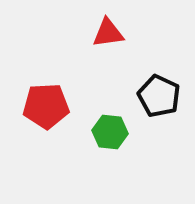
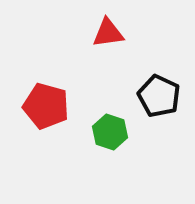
red pentagon: rotated 18 degrees clockwise
green hexagon: rotated 12 degrees clockwise
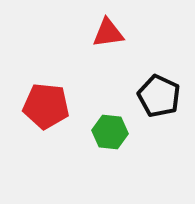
red pentagon: rotated 9 degrees counterclockwise
green hexagon: rotated 12 degrees counterclockwise
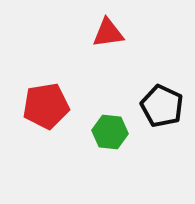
black pentagon: moved 3 px right, 10 px down
red pentagon: rotated 15 degrees counterclockwise
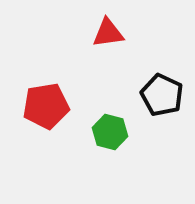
black pentagon: moved 11 px up
green hexagon: rotated 8 degrees clockwise
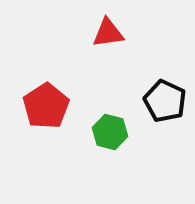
black pentagon: moved 3 px right, 6 px down
red pentagon: rotated 24 degrees counterclockwise
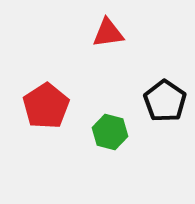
black pentagon: rotated 9 degrees clockwise
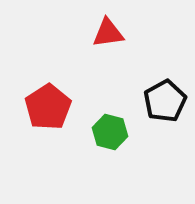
black pentagon: rotated 9 degrees clockwise
red pentagon: moved 2 px right, 1 px down
